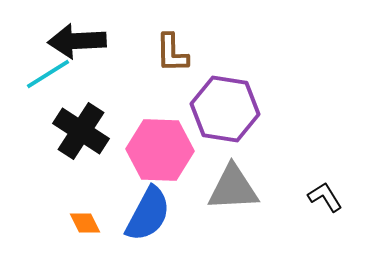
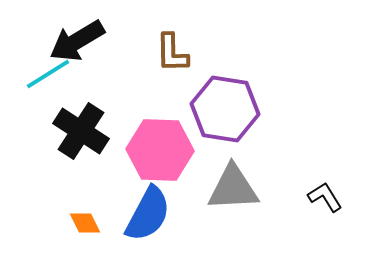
black arrow: rotated 28 degrees counterclockwise
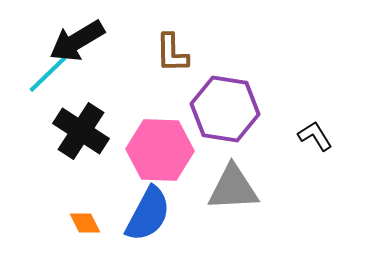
cyan line: rotated 12 degrees counterclockwise
black L-shape: moved 10 px left, 61 px up
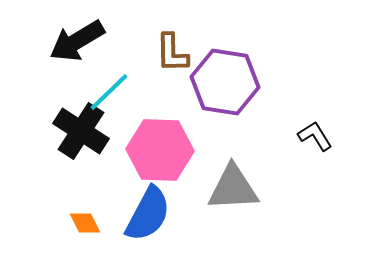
cyan line: moved 61 px right, 18 px down
purple hexagon: moved 27 px up
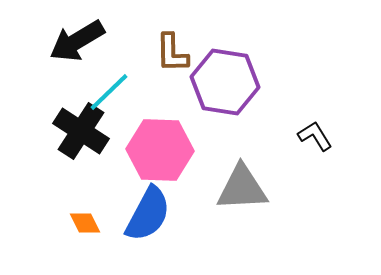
gray triangle: moved 9 px right
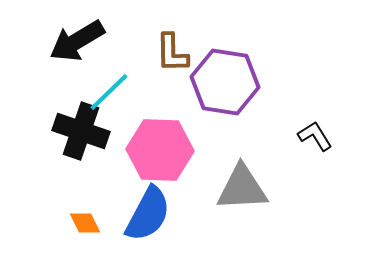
black cross: rotated 14 degrees counterclockwise
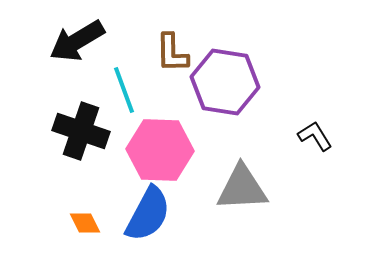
cyan line: moved 15 px right, 2 px up; rotated 66 degrees counterclockwise
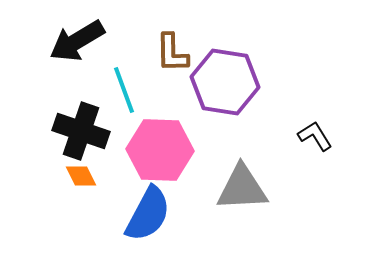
orange diamond: moved 4 px left, 47 px up
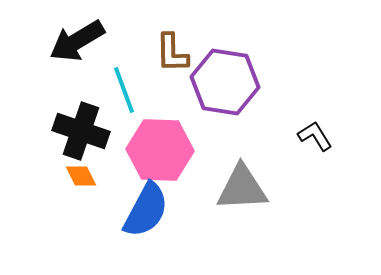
blue semicircle: moved 2 px left, 4 px up
